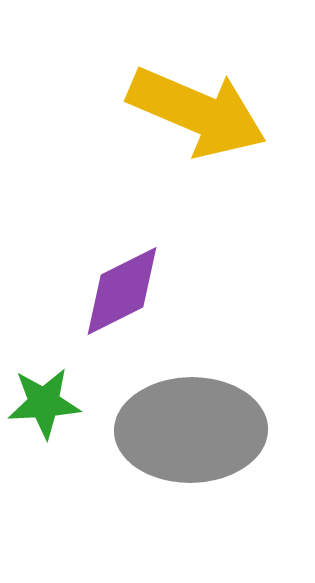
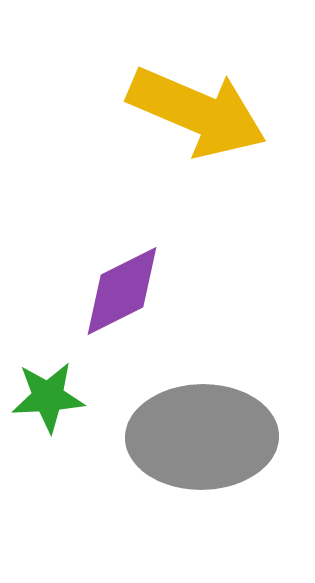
green star: moved 4 px right, 6 px up
gray ellipse: moved 11 px right, 7 px down
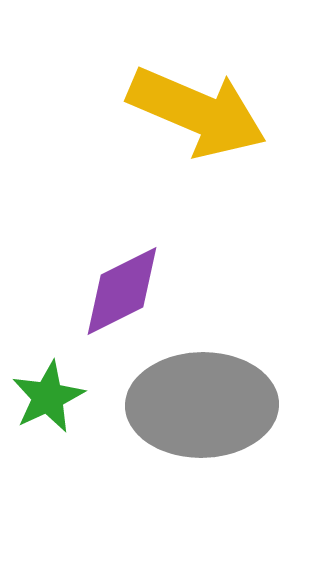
green star: rotated 22 degrees counterclockwise
gray ellipse: moved 32 px up
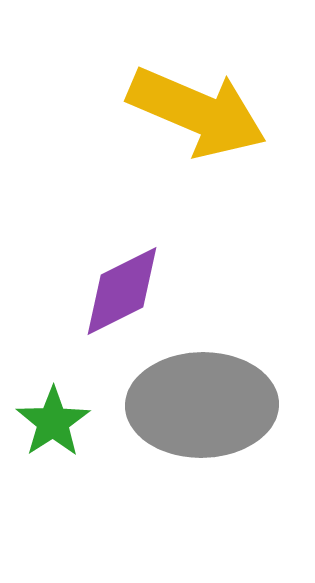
green star: moved 5 px right, 25 px down; rotated 8 degrees counterclockwise
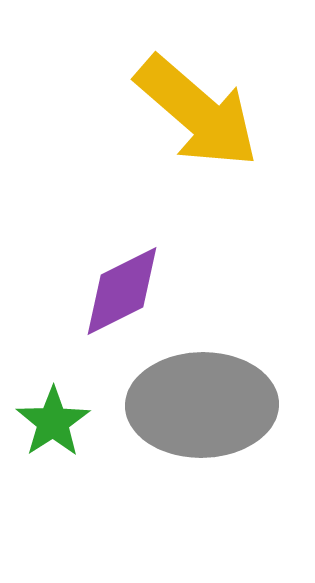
yellow arrow: rotated 18 degrees clockwise
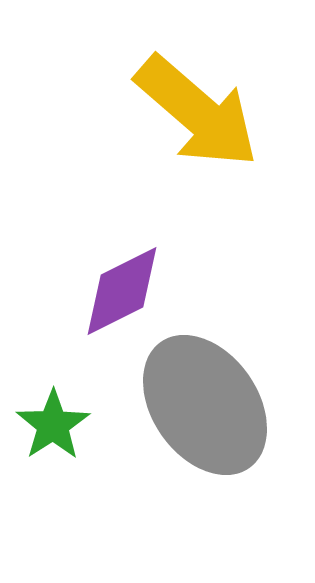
gray ellipse: moved 3 px right; rotated 56 degrees clockwise
green star: moved 3 px down
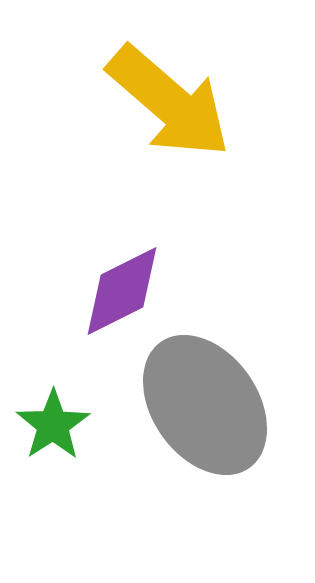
yellow arrow: moved 28 px left, 10 px up
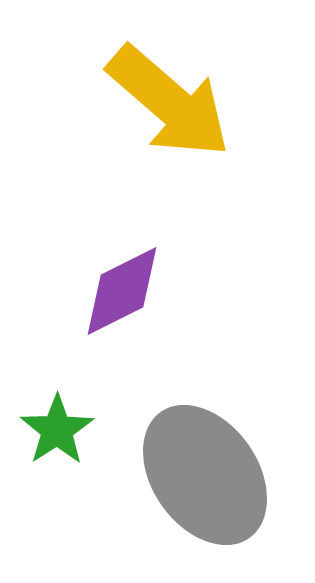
gray ellipse: moved 70 px down
green star: moved 4 px right, 5 px down
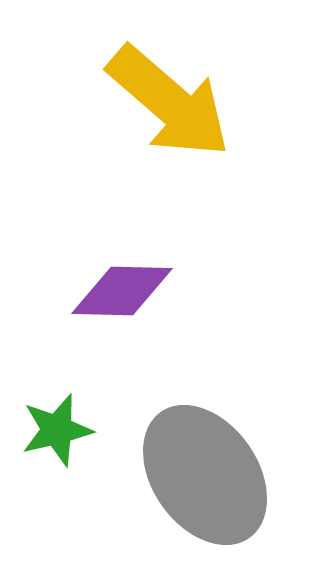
purple diamond: rotated 28 degrees clockwise
green star: rotated 20 degrees clockwise
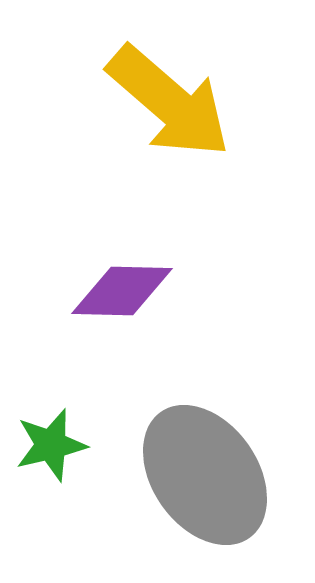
green star: moved 6 px left, 15 px down
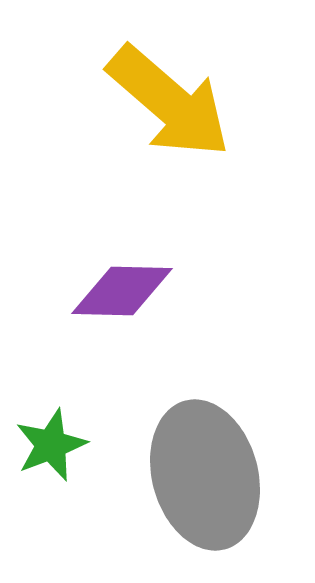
green star: rotated 8 degrees counterclockwise
gray ellipse: rotated 20 degrees clockwise
